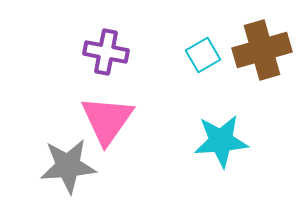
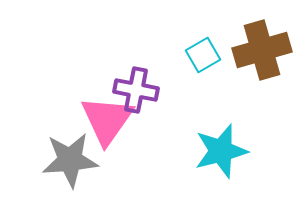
purple cross: moved 30 px right, 38 px down
cyan star: moved 10 px down; rotated 10 degrees counterclockwise
gray star: moved 2 px right, 6 px up
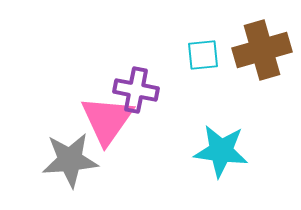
cyan square: rotated 24 degrees clockwise
cyan star: rotated 22 degrees clockwise
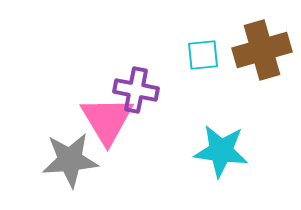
pink triangle: rotated 6 degrees counterclockwise
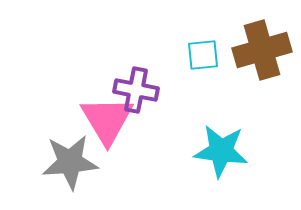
gray star: moved 2 px down
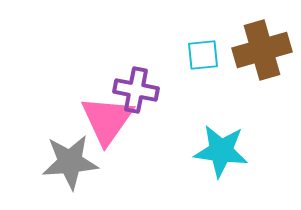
pink triangle: rotated 6 degrees clockwise
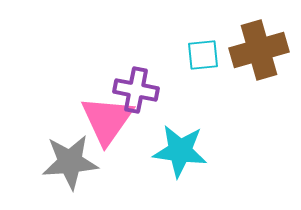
brown cross: moved 3 px left
cyan star: moved 41 px left
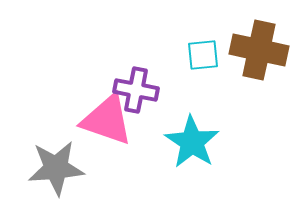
brown cross: rotated 28 degrees clockwise
pink triangle: rotated 46 degrees counterclockwise
cyan star: moved 12 px right, 9 px up; rotated 26 degrees clockwise
gray star: moved 14 px left, 6 px down
